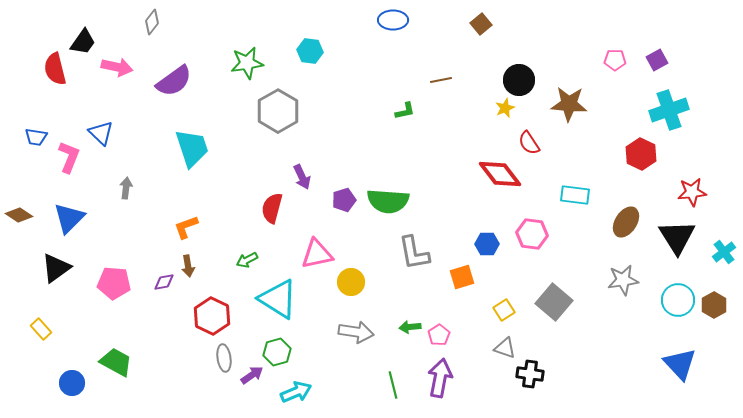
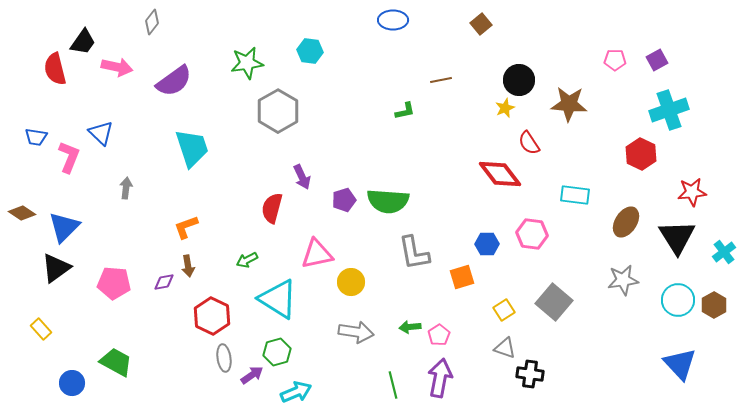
brown diamond at (19, 215): moved 3 px right, 2 px up
blue triangle at (69, 218): moved 5 px left, 9 px down
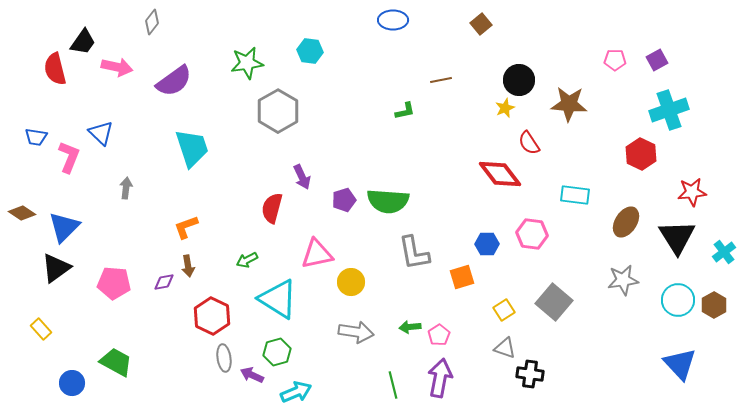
purple arrow at (252, 375): rotated 120 degrees counterclockwise
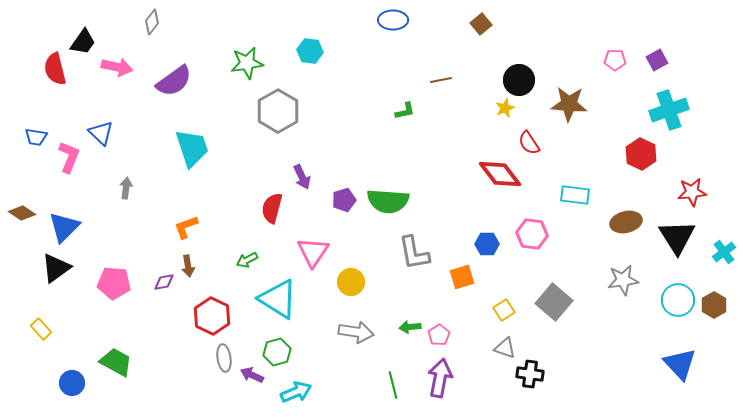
brown ellipse at (626, 222): rotated 44 degrees clockwise
pink triangle at (317, 254): moved 4 px left, 2 px up; rotated 44 degrees counterclockwise
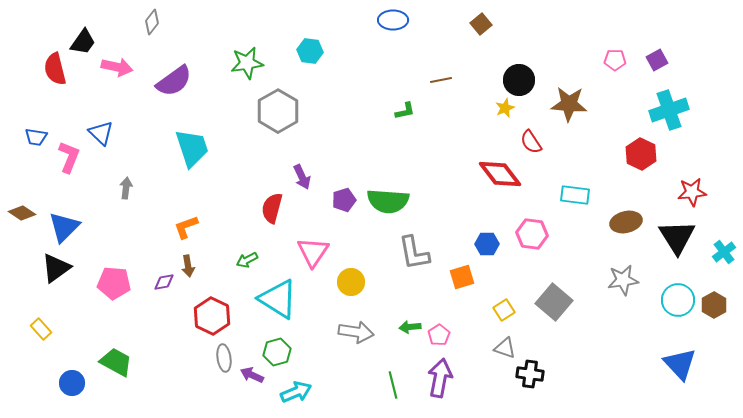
red semicircle at (529, 143): moved 2 px right, 1 px up
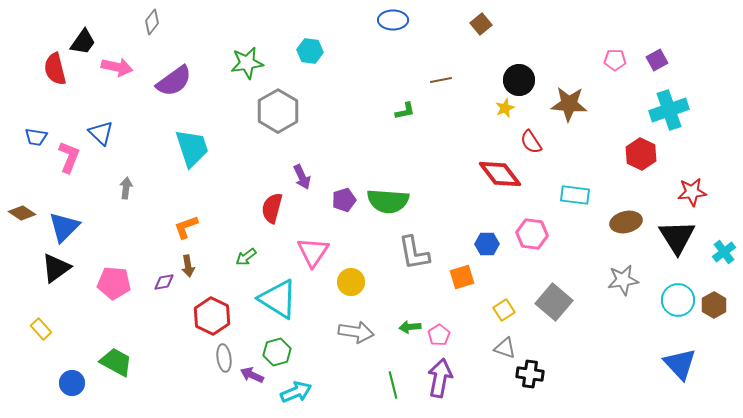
green arrow at (247, 260): moved 1 px left, 3 px up; rotated 10 degrees counterclockwise
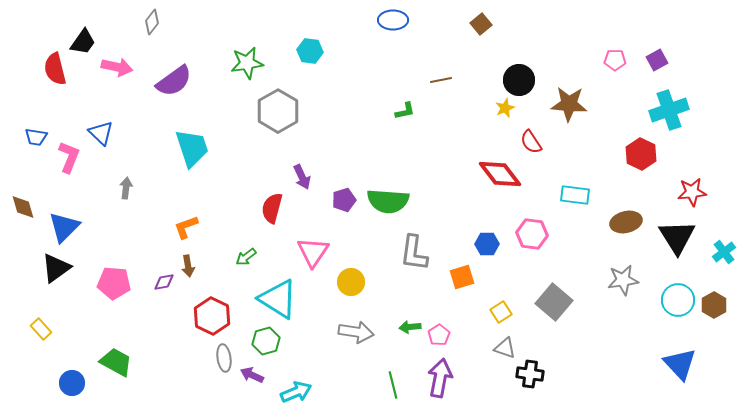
brown diamond at (22, 213): moved 1 px right, 6 px up; rotated 40 degrees clockwise
gray L-shape at (414, 253): rotated 18 degrees clockwise
yellow square at (504, 310): moved 3 px left, 2 px down
green hexagon at (277, 352): moved 11 px left, 11 px up
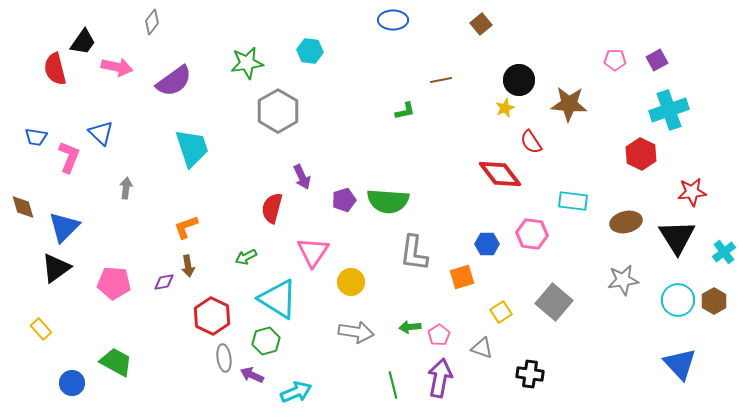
cyan rectangle at (575, 195): moved 2 px left, 6 px down
green arrow at (246, 257): rotated 10 degrees clockwise
brown hexagon at (714, 305): moved 4 px up
gray triangle at (505, 348): moved 23 px left
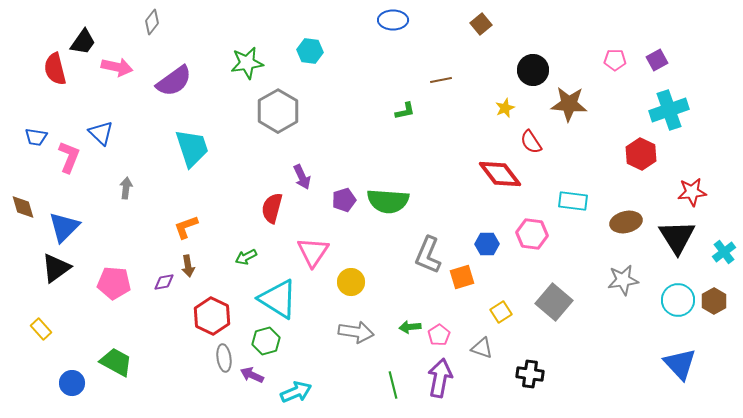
black circle at (519, 80): moved 14 px right, 10 px up
gray L-shape at (414, 253): moved 14 px right, 2 px down; rotated 15 degrees clockwise
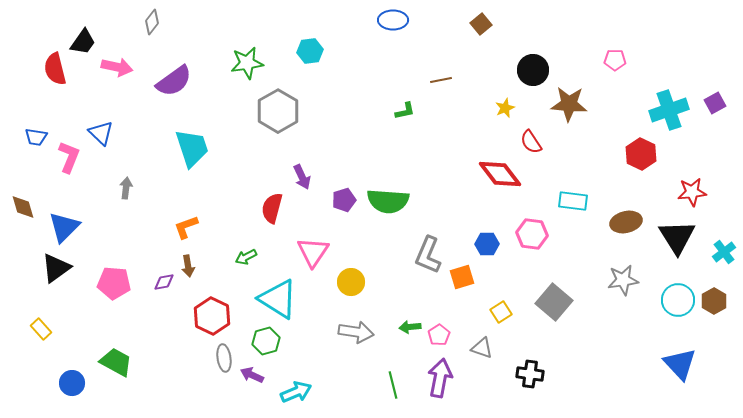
cyan hexagon at (310, 51): rotated 15 degrees counterclockwise
purple square at (657, 60): moved 58 px right, 43 px down
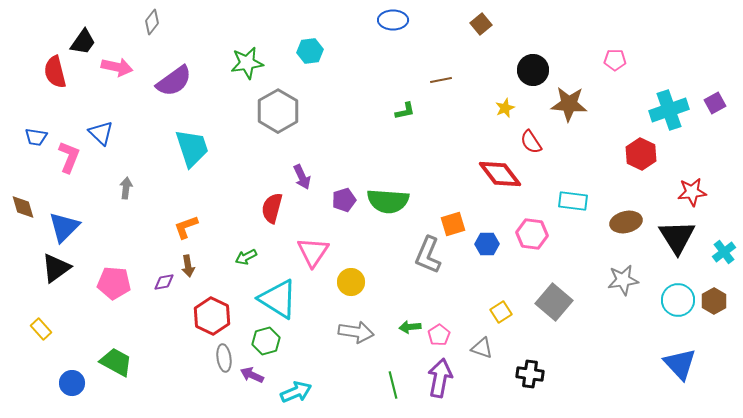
red semicircle at (55, 69): moved 3 px down
orange square at (462, 277): moved 9 px left, 53 px up
